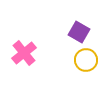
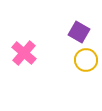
pink cross: rotated 10 degrees counterclockwise
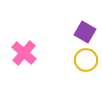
purple square: moved 6 px right
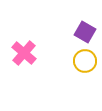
yellow circle: moved 1 px left, 1 px down
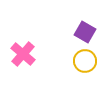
pink cross: moved 1 px left, 1 px down
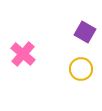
yellow circle: moved 4 px left, 8 px down
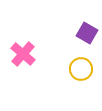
purple square: moved 2 px right, 1 px down
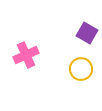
pink cross: moved 3 px right, 1 px down; rotated 25 degrees clockwise
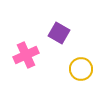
purple square: moved 28 px left
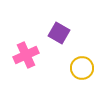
yellow circle: moved 1 px right, 1 px up
